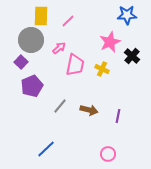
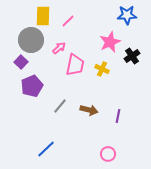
yellow rectangle: moved 2 px right
black cross: rotated 14 degrees clockwise
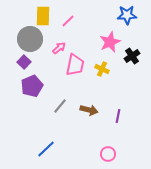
gray circle: moved 1 px left, 1 px up
purple square: moved 3 px right
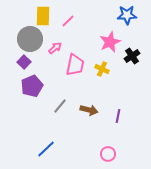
pink arrow: moved 4 px left
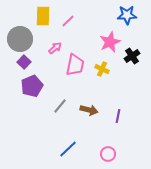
gray circle: moved 10 px left
blue line: moved 22 px right
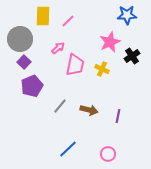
pink arrow: moved 3 px right
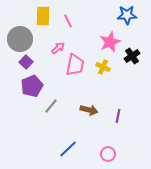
pink line: rotated 72 degrees counterclockwise
purple square: moved 2 px right
yellow cross: moved 1 px right, 2 px up
gray line: moved 9 px left
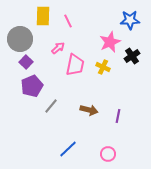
blue star: moved 3 px right, 5 px down
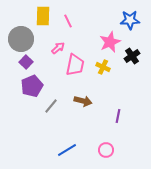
gray circle: moved 1 px right
brown arrow: moved 6 px left, 9 px up
blue line: moved 1 px left, 1 px down; rotated 12 degrees clockwise
pink circle: moved 2 px left, 4 px up
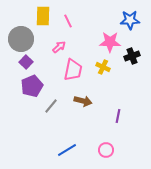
pink star: rotated 25 degrees clockwise
pink arrow: moved 1 px right, 1 px up
black cross: rotated 14 degrees clockwise
pink trapezoid: moved 2 px left, 5 px down
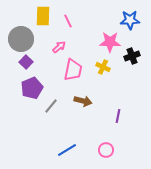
purple pentagon: moved 2 px down
